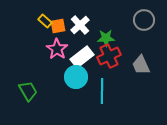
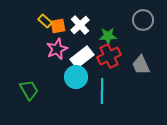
gray circle: moved 1 px left
green star: moved 2 px right, 2 px up
pink star: rotated 15 degrees clockwise
green trapezoid: moved 1 px right, 1 px up
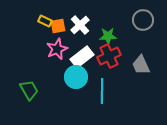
yellow rectangle: rotated 16 degrees counterclockwise
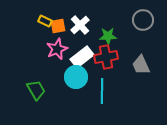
red cross: moved 3 px left, 1 px down; rotated 15 degrees clockwise
green trapezoid: moved 7 px right
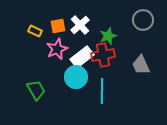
yellow rectangle: moved 10 px left, 10 px down
green star: rotated 18 degrees counterclockwise
red cross: moved 3 px left, 2 px up
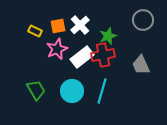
cyan circle: moved 4 px left, 14 px down
cyan line: rotated 15 degrees clockwise
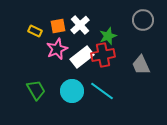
cyan line: rotated 70 degrees counterclockwise
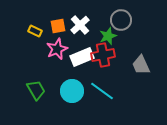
gray circle: moved 22 px left
white rectangle: rotated 15 degrees clockwise
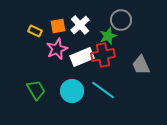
cyan line: moved 1 px right, 1 px up
